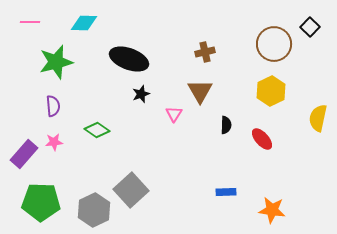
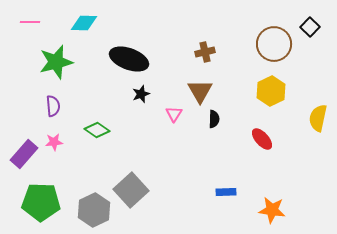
black semicircle: moved 12 px left, 6 px up
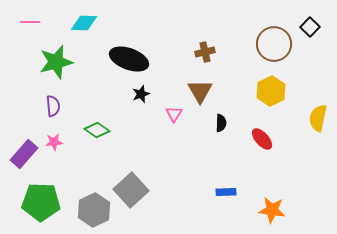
black semicircle: moved 7 px right, 4 px down
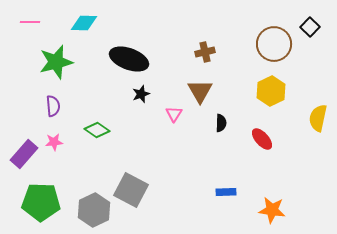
gray square: rotated 20 degrees counterclockwise
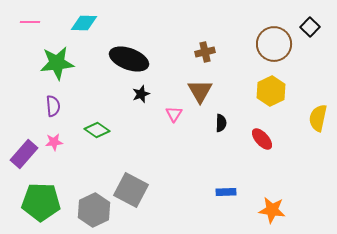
green star: moved 1 px right, 1 px down; rotated 8 degrees clockwise
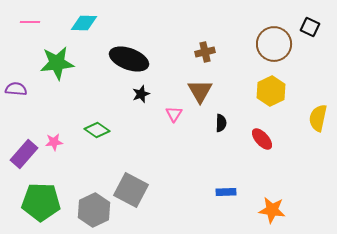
black square: rotated 18 degrees counterclockwise
purple semicircle: moved 37 px left, 17 px up; rotated 80 degrees counterclockwise
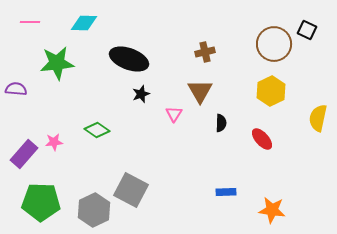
black square: moved 3 px left, 3 px down
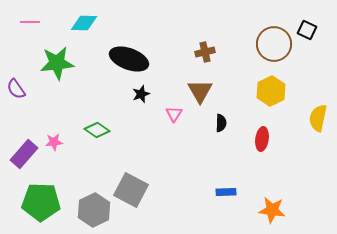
purple semicircle: rotated 130 degrees counterclockwise
red ellipse: rotated 50 degrees clockwise
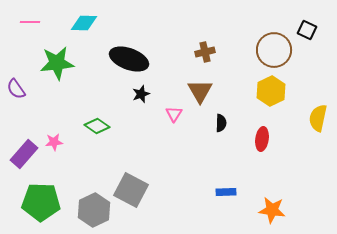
brown circle: moved 6 px down
green diamond: moved 4 px up
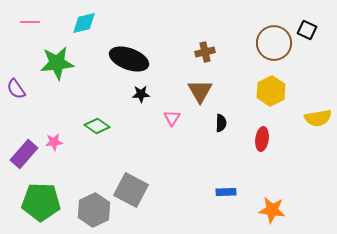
cyan diamond: rotated 16 degrees counterclockwise
brown circle: moved 7 px up
black star: rotated 18 degrees clockwise
pink triangle: moved 2 px left, 4 px down
yellow semicircle: rotated 112 degrees counterclockwise
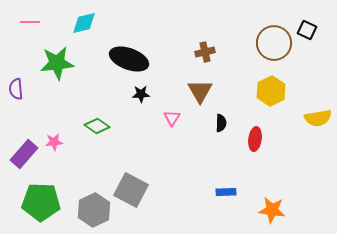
purple semicircle: rotated 30 degrees clockwise
red ellipse: moved 7 px left
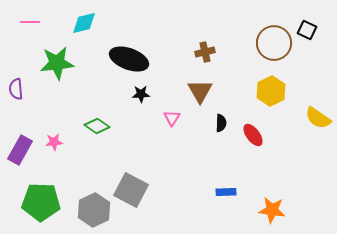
yellow semicircle: rotated 44 degrees clockwise
red ellipse: moved 2 px left, 4 px up; rotated 45 degrees counterclockwise
purple rectangle: moved 4 px left, 4 px up; rotated 12 degrees counterclockwise
